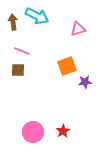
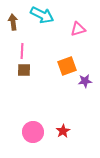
cyan arrow: moved 5 px right, 1 px up
pink line: rotated 70 degrees clockwise
brown square: moved 6 px right
purple star: moved 1 px up
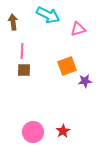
cyan arrow: moved 6 px right
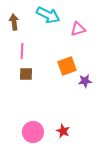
brown arrow: moved 1 px right
brown square: moved 2 px right, 4 px down
red star: rotated 16 degrees counterclockwise
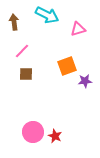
cyan arrow: moved 1 px left
pink line: rotated 42 degrees clockwise
red star: moved 8 px left, 5 px down
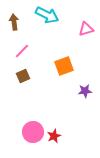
pink triangle: moved 8 px right
orange square: moved 3 px left
brown square: moved 3 px left, 2 px down; rotated 24 degrees counterclockwise
purple star: moved 10 px down
red star: moved 1 px left; rotated 24 degrees clockwise
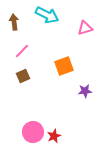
pink triangle: moved 1 px left, 1 px up
